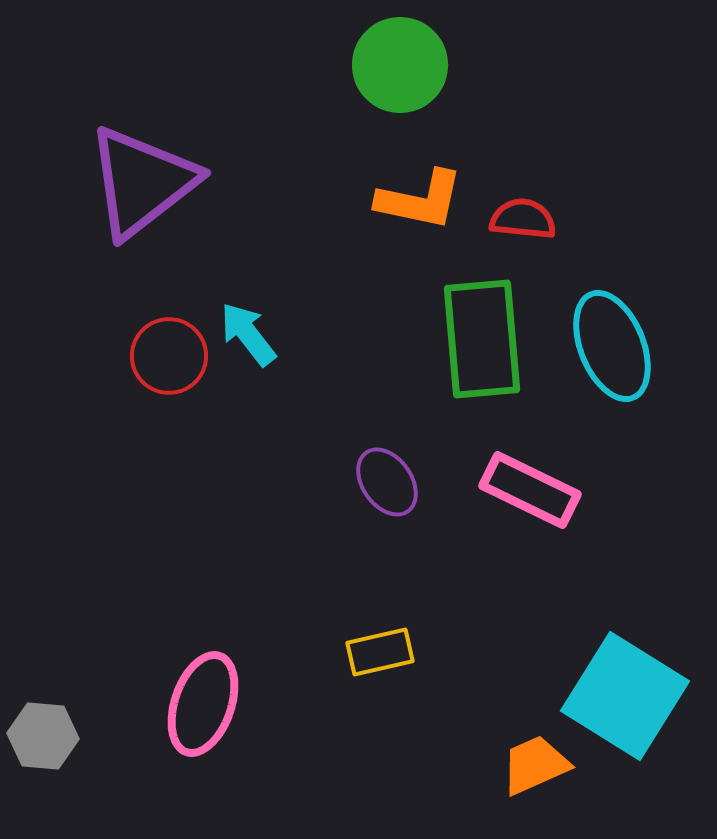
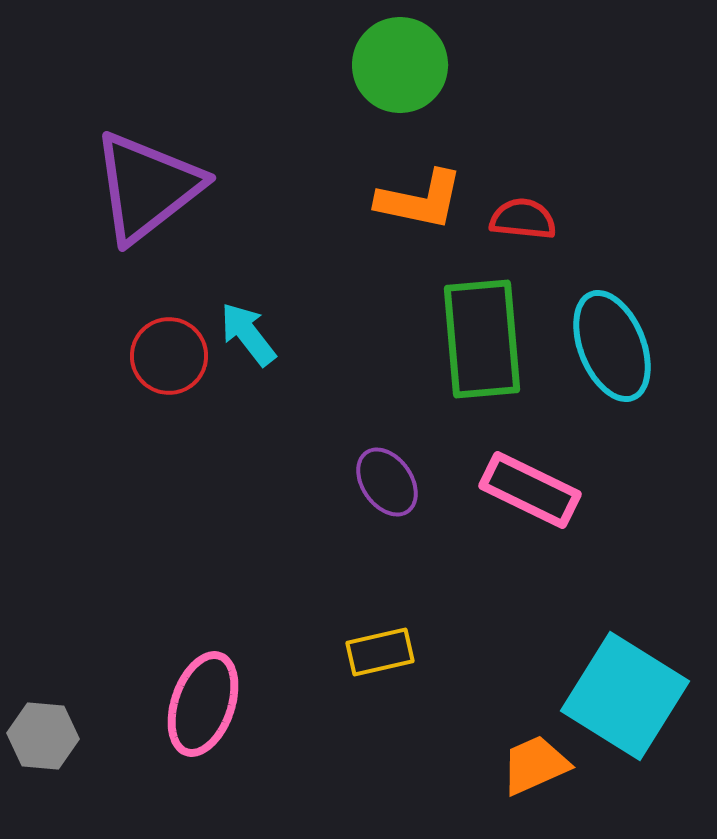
purple triangle: moved 5 px right, 5 px down
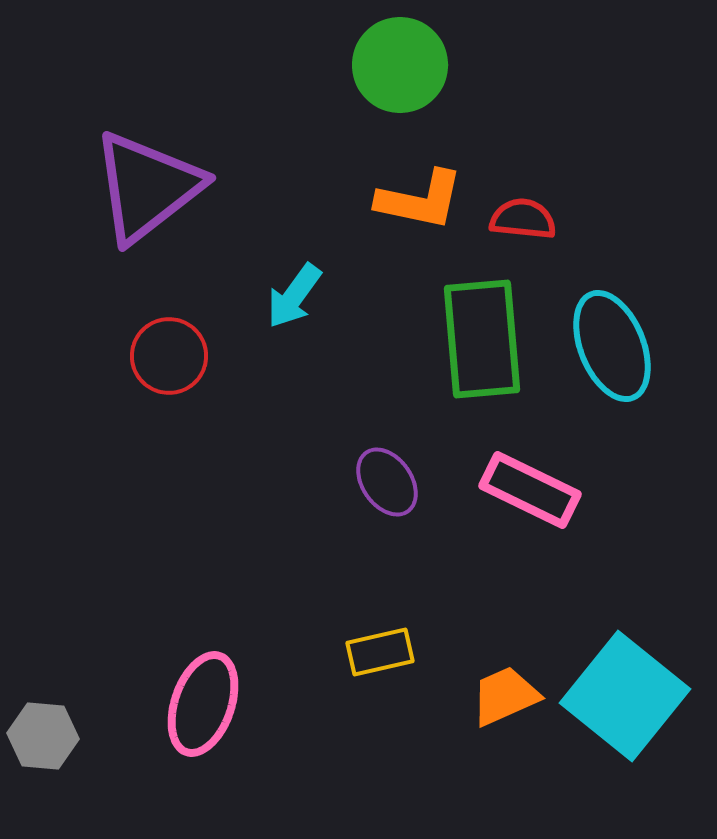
cyan arrow: moved 46 px right, 38 px up; rotated 106 degrees counterclockwise
cyan square: rotated 7 degrees clockwise
orange trapezoid: moved 30 px left, 69 px up
